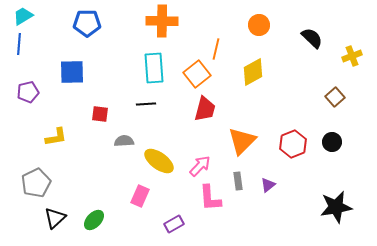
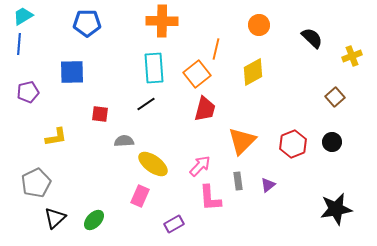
black line: rotated 30 degrees counterclockwise
yellow ellipse: moved 6 px left, 3 px down
black star: moved 2 px down
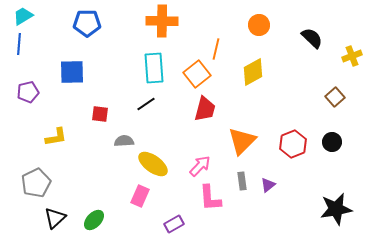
gray rectangle: moved 4 px right
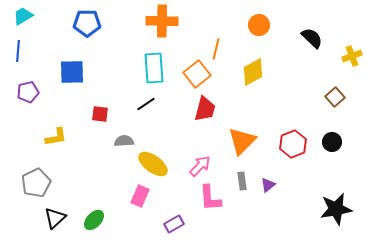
blue line: moved 1 px left, 7 px down
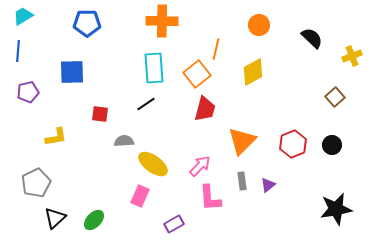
black circle: moved 3 px down
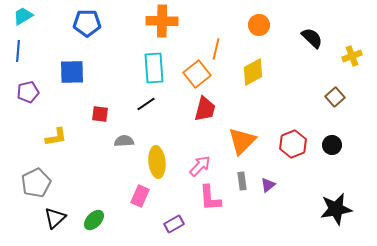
yellow ellipse: moved 4 px right, 2 px up; rotated 48 degrees clockwise
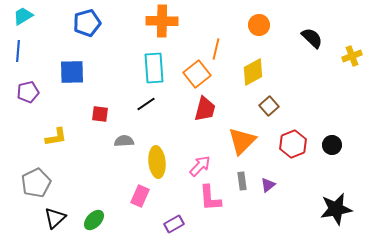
blue pentagon: rotated 16 degrees counterclockwise
brown square: moved 66 px left, 9 px down
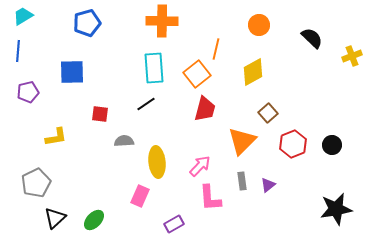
brown square: moved 1 px left, 7 px down
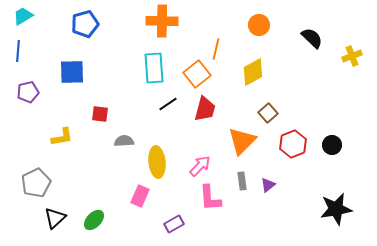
blue pentagon: moved 2 px left, 1 px down
black line: moved 22 px right
yellow L-shape: moved 6 px right
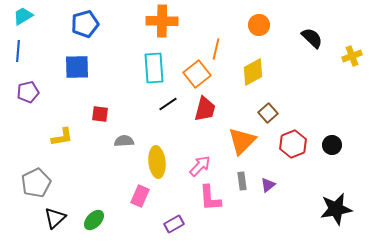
blue square: moved 5 px right, 5 px up
